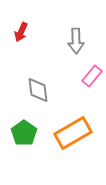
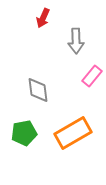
red arrow: moved 22 px right, 14 px up
green pentagon: rotated 25 degrees clockwise
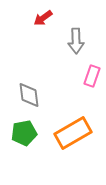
red arrow: rotated 30 degrees clockwise
pink rectangle: rotated 20 degrees counterclockwise
gray diamond: moved 9 px left, 5 px down
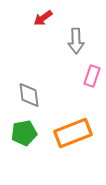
orange rectangle: rotated 9 degrees clockwise
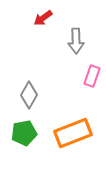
gray diamond: rotated 36 degrees clockwise
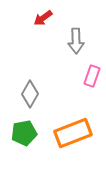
gray diamond: moved 1 px right, 1 px up
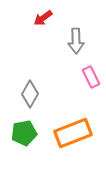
pink rectangle: moved 1 px left, 1 px down; rotated 45 degrees counterclockwise
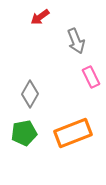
red arrow: moved 3 px left, 1 px up
gray arrow: rotated 20 degrees counterclockwise
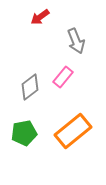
pink rectangle: moved 28 px left; rotated 65 degrees clockwise
gray diamond: moved 7 px up; rotated 24 degrees clockwise
orange rectangle: moved 2 px up; rotated 18 degrees counterclockwise
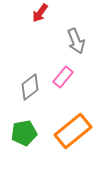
red arrow: moved 4 px up; rotated 18 degrees counterclockwise
